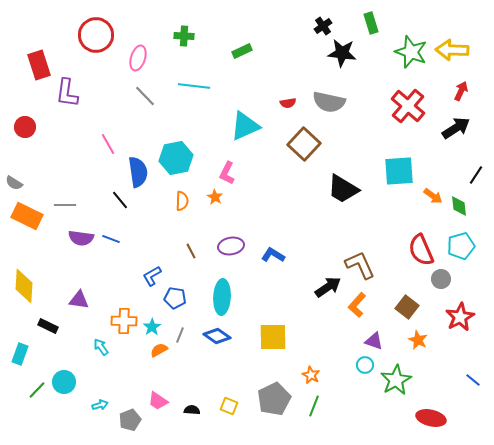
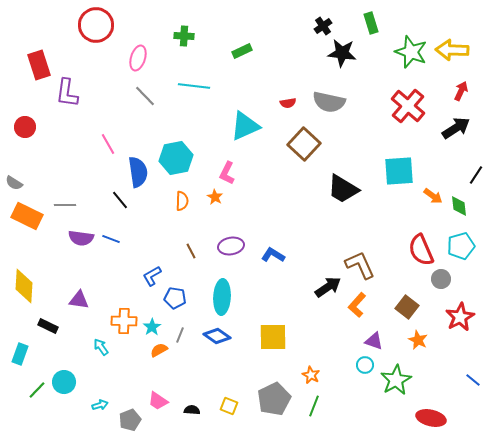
red circle at (96, 35): moved 10 px up
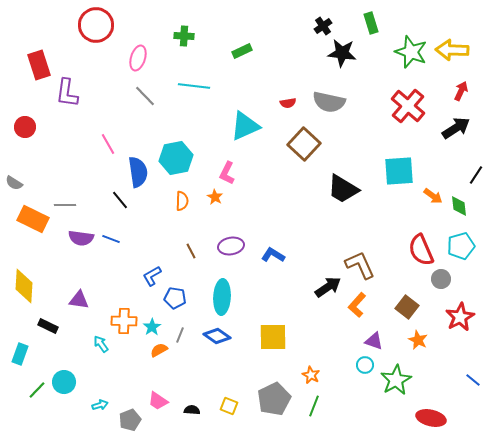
orange rectangle at (27, 216): moved 6 px right, 3 px down
cyan arrow at (101, 347): moved 3 px up
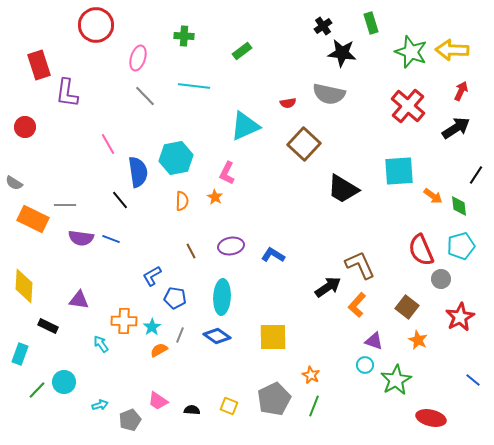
green rectangle at (242, 51): rotated 12 degrees counterclockwise
gray semicircle at (329, 102): moved 8 px up
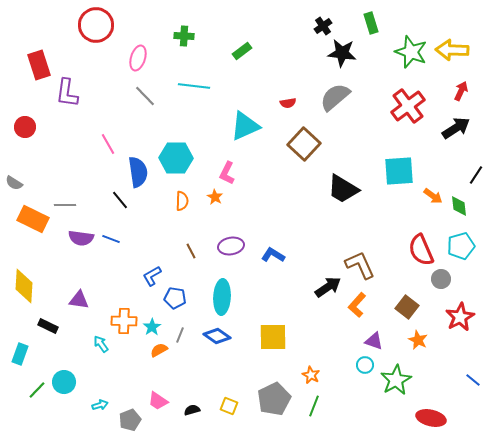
gray semicircle at (329, 94): moved 6 px right, 3 px down; rotated 128 degrees clockwise
red cross at (408, 106): rotated 12 degrees clockwise
cyan hexagon at (176, 158): rotated 12 degrees clockwise
black semicircle at (192, 410): rotated 21 degrees counterclockwise
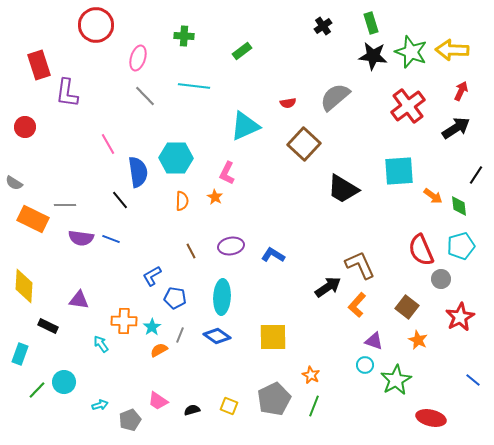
black star at (342, 53): moved 31 px right, 3 px down
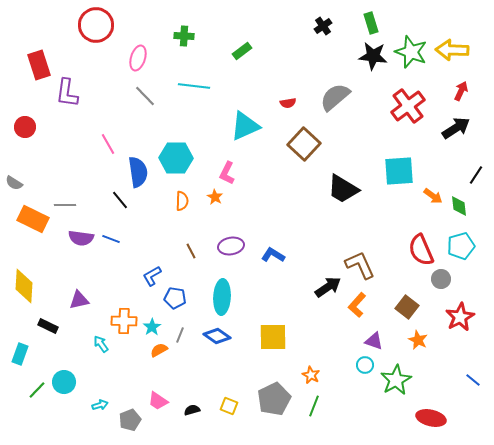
purple triangle at (79, 300): rotated 20 degrees counterclockwise
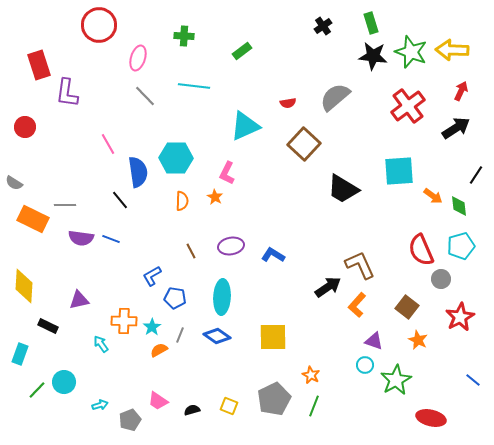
red circle at (96, 25): moved 3 px right
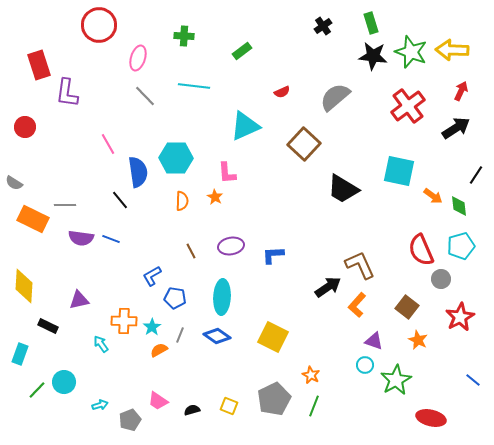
red semicircle at (288, 103): moved 6 px left, 11 px up; rotated 14 degrees counterclockwise
cyan square at (399, 171): rotated 16 degrees clockwise
pink L-shape at (227, 173): rotated 30 degrees counterclockwise
blue L-shape at (273, 255): rotated 35 degrees counterclockwise
yellow square at (273, 337): rotated 28 degrees clockwise
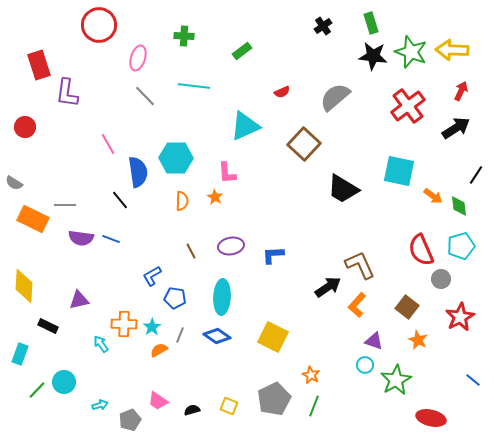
orange cross at (124, 321): moved 3 px down
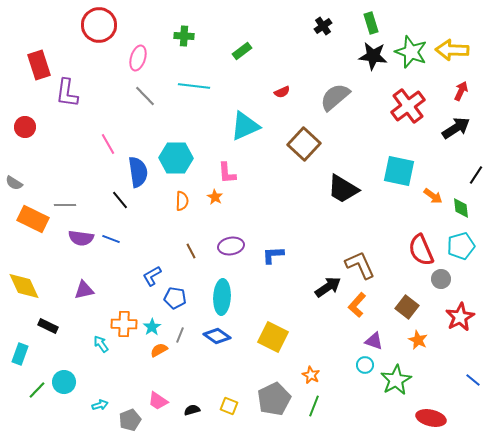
green diamond at (459, 206): moved 2 px right, 2 px down
yellow diamond at (24, 286): rotated 28 degrees counterclockwise
purple triangle at (79, 300): moved 5 px right, 10 px up
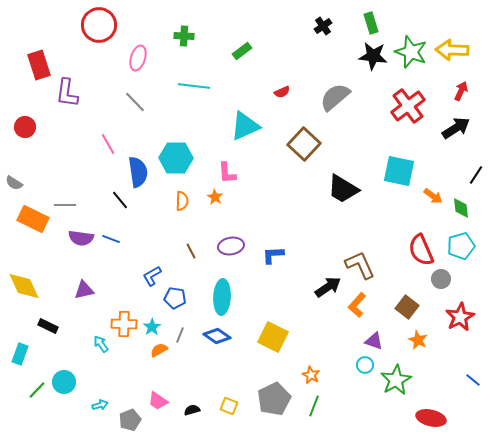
gray line at (145, 96): moved 10 px left, 6 px down
